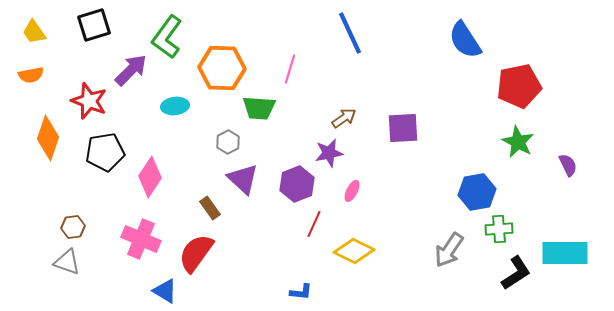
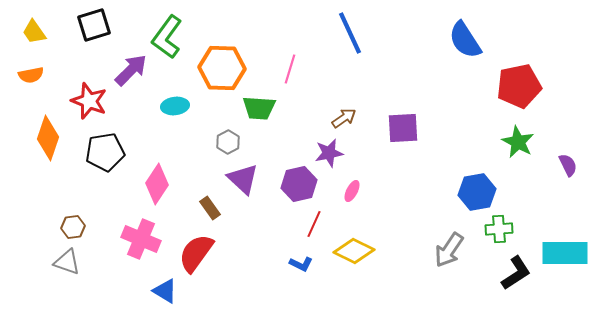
pink diamond: moved 7 px right, 7 px down
purple hexagon: moved 2 px right; rotated 8 degrees clockwise
blue L-shape: moved 28 px up; rotated 20 degrees clockwise
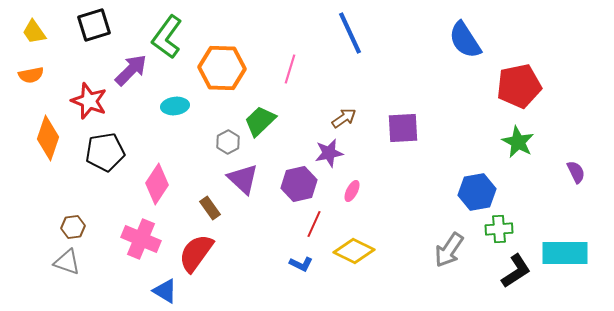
green trapezoid: moved 1 px right, 13 px down; rotated 132 degrees clockwise
purple semicircle: moved 8 px right, 7 px down
black L-shape: moved 2 px up
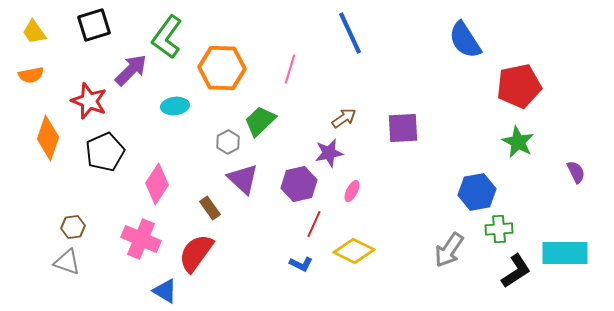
black pentagon: rotated 15 degrees counterclockwise
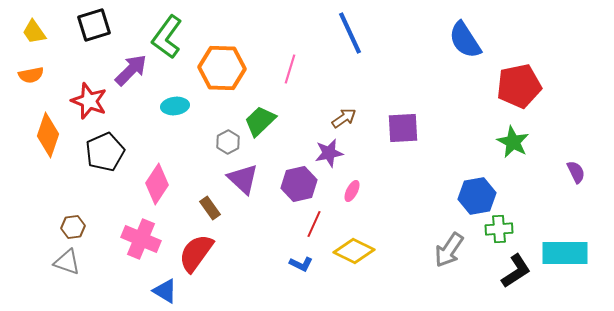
orange diamond: moved 3 px up
green star: moved 5 px left
blue hexagon: moved 4 px down
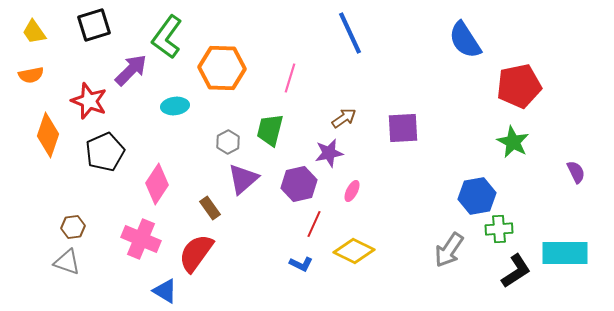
pink line: moved 9 px down
green trapezoid: moved 10 px right, 9 px down; rotated 32 degrees counterclockwise
purple triangle: rotated 36 degrees clockwise
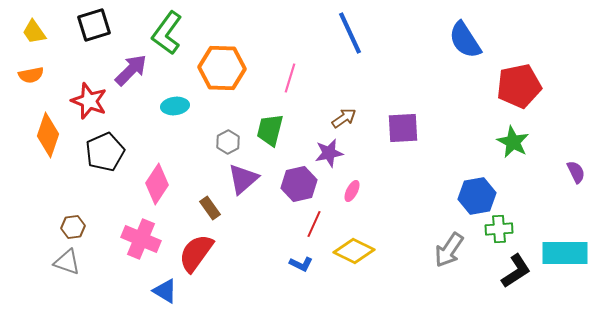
green L-shape: moved 4 px up
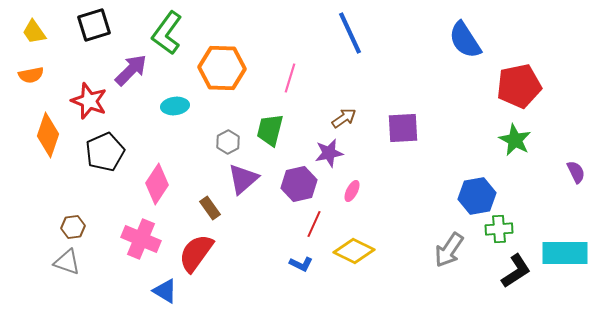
green star: moved 2 px right, 2 px up
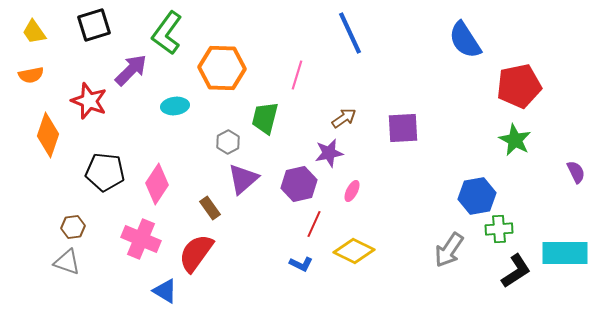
pink line: moved 7 px right, 3 px up
green trapezoid: moved 5 px left, 12 px up
black pentagon: moved 20 px down; rotated 30 degrees clockwise
